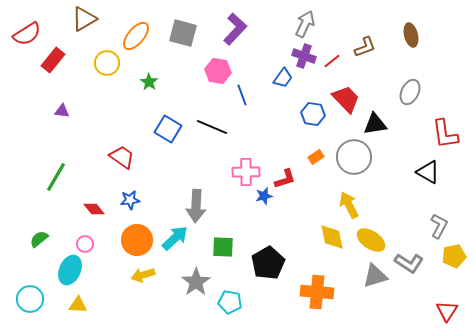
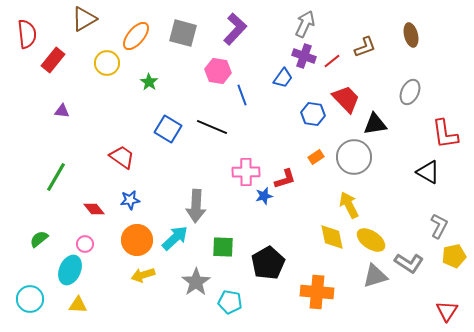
red semicircle at (27, 34): rotated 64 degrees counterclockwise
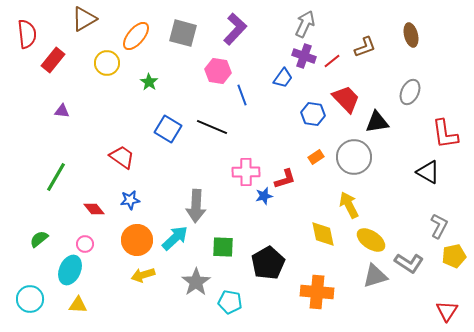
black triangle at (375, 124): moved 2 px right, 2 px up
yellow diamond at (332, 237): moved 9 px left, 3 px up
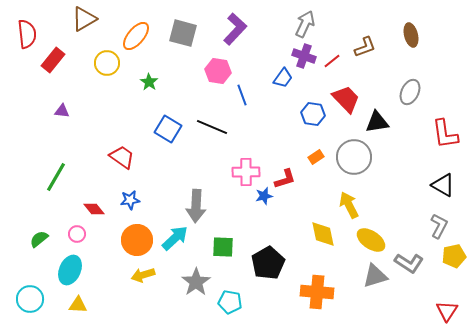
black triangle at (428, 172): moved 15 px right, 13 px down
pink circle at (85, 244): moved 8 px left, 10 px up
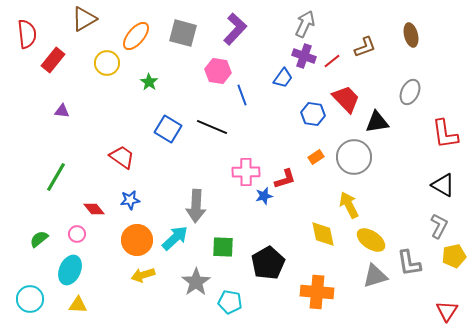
gray L-shape at (409, 263): rotated 48 degrees clockwise
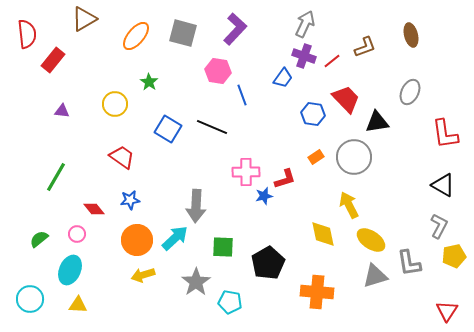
yellow circle at (107, 63): moved 8 px right, 41 px down
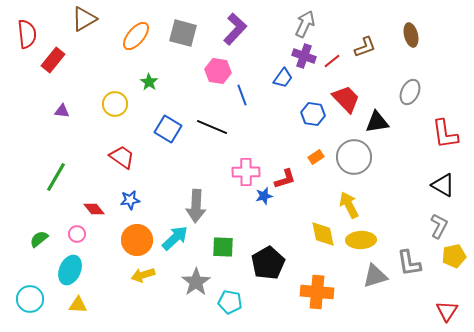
yellow ellipse at (371, 240): moved 10 px left; rotated 36 degrees counterclockwise
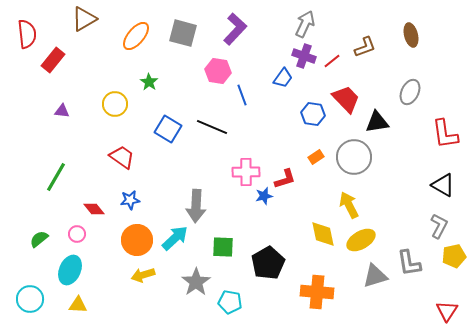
yellow ellipse at (361, 240): rotated 28 degrees counterclockwise
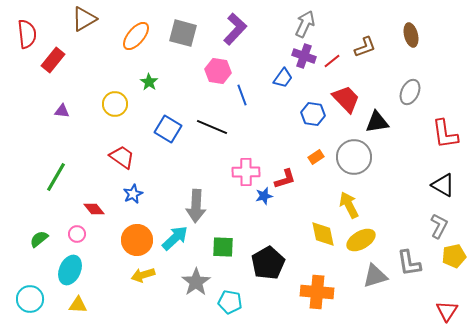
blue star at (130, 200): moved 3 px right, 6 px up; rotated 18 degrees counterclockwise
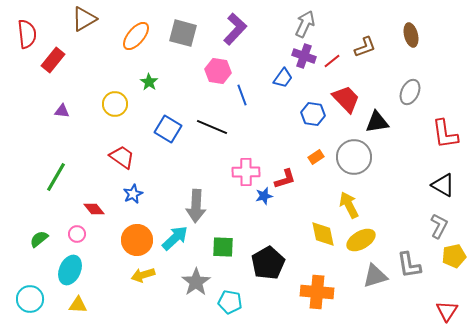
gray L-shape at (409, 263): moved 2 px down
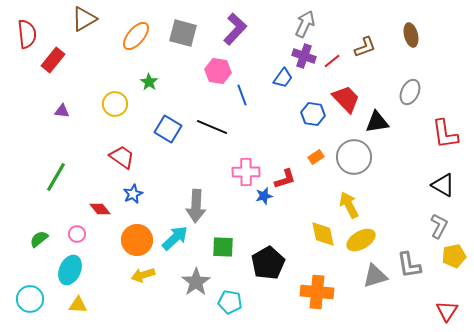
red diamond at (94, 209): moved 6 px right
